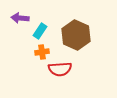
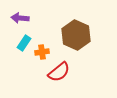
cyan rectangle: moved 16 px left, 12 px down
red semicircle: moved 1 px left, 3 px down; rotated 35 degrees counterclockwise
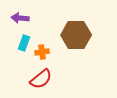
brown hexagon: rotated 24 degrees counterclockwise
cyan rectangle: rotated 14 degrees counterclockwise
red semicircle: moved 18 px left, 7 px down
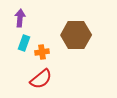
purple arrow: rotated 90 degrees clockwise
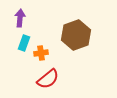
brown hexagon: rotated 20 degrees counterclockwise
orange cross: moved 1 px left, 1 px down
red semicircle: moved 7 px right
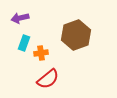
purple arrow: rotated 108 degrees counterclockwise
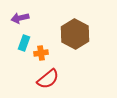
brown hexagon: moved 1 px left, 1 px up; rotated 12 degrees counterclockwise
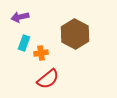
purple arrow: moved 1 px up
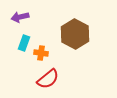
orange cross: rotated 16 degrees clockwise
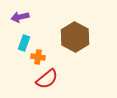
brown hexagon: moved 3 px down
orange cross: moved 3 px left, 4 px down
red semicircle: moved 1 px left
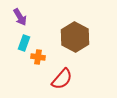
purple arrow: rotated 108 degrees counterclockwise
red semicircle: moved 15 px right; rotated 10 degrees counterclockwise
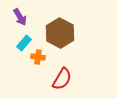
brown hexagon: moved 15 px left, 4 px up
cyan rectangle: rotated 21 degrees clockwise
red semicircle: rotated 10 degrees counterclockwise
